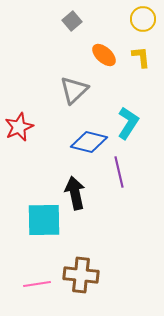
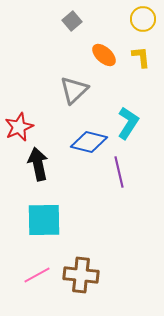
black arrow: moved 37 px left, 29 px up
pink line: moved 9 px up; rotated 20 degrees counterclockwise
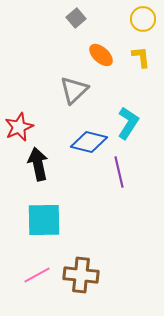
gray square: moved 4 px right, 3 px up
orange ellipse: moved 3 px left
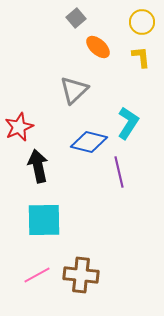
yellow circle: moved 1 px left, 3 px down
orange ellipse: moved 3 px left, 8 px up
black arrow: moved 2 px down
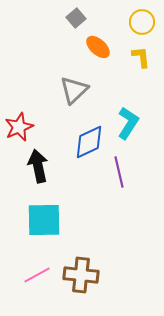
blue diamond: rotated 39 degrees counterclockwise
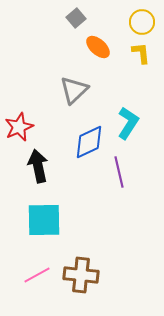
yellow L-shape: moved 4 px up
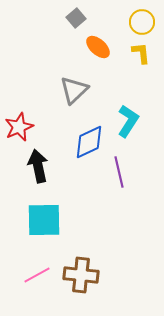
cyan L-shape: moved 2 px up
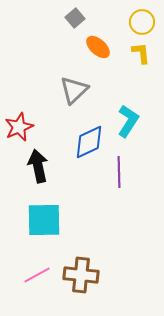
gray square: moved 1 px left
purple line: rotated 12 degrees clockwise
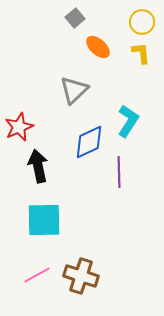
brown cross: moved 1 px down; rotated 12 degrees clockwise
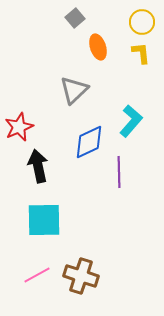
orange ellipse: rotated 30 degrees clockwise
cyan L-shape: moved 3 px right; rotated 8 degrees clockwise
